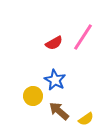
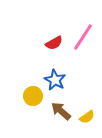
brown arrow: moved 2 px right
yellow semicircle: moved 1 px right, 2 px up
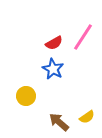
blue star: moved 2 px left, 11 px up
yellow circle: moved 7 px left
brown arrow: moved 2 px left, 11 px down
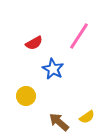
pink line: moved 4 px left, 1 px up
red semicircle: moved 20 px left
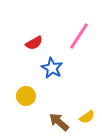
blue star: moved 1 px left, 1 px up
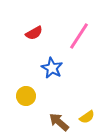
red semicircle: moved 10 px up
